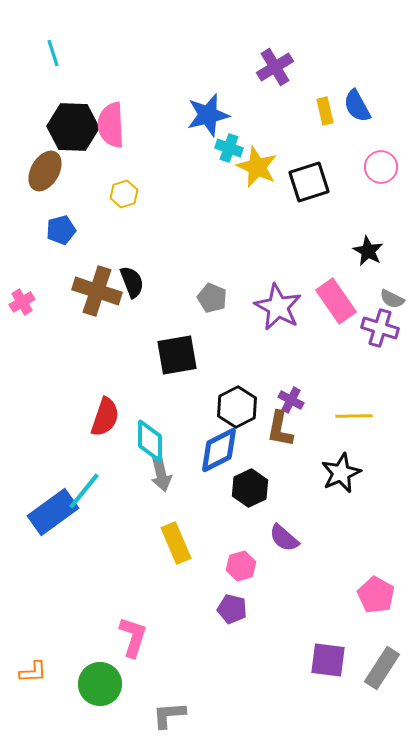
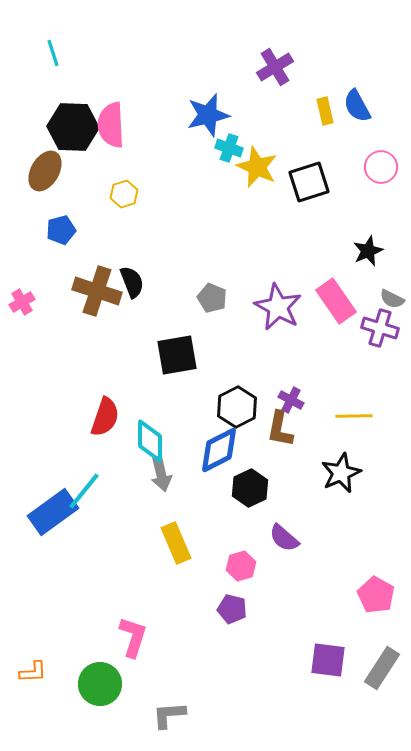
black star at (368, 251): rotated 20 degrees clockwise
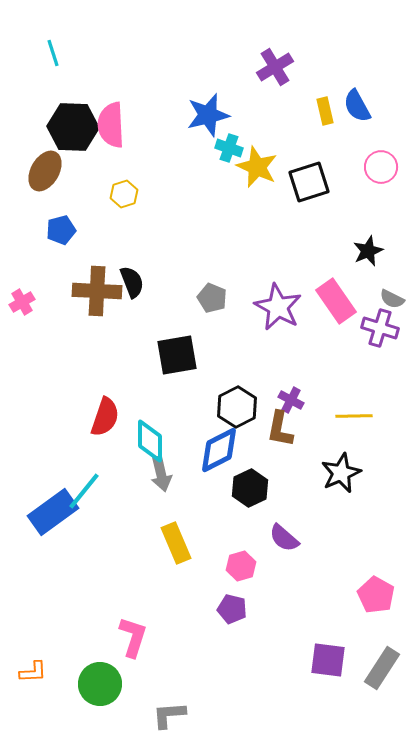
brown cross at (97, 291): rotated 15 degrees counterclockwise
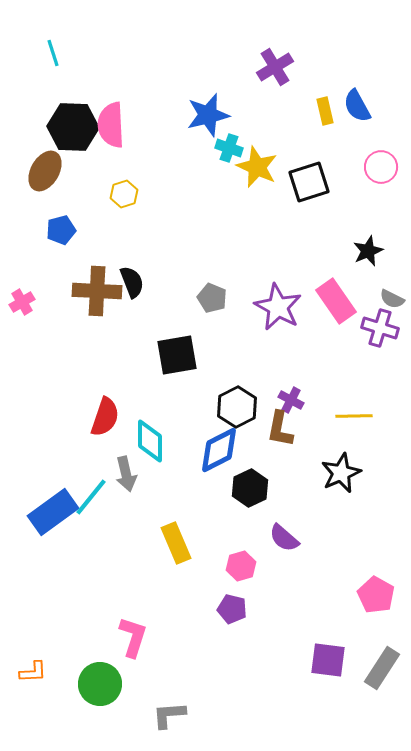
gray arrow at (161, 474): moved 35 px left
cyan line at (84, 491): moved 7 px right, 6 px down
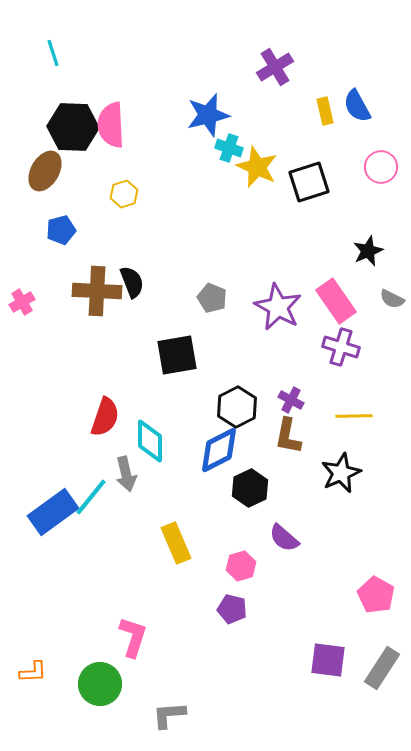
purple cross at (380, 328): moved 39 px left, 19 px down
brown L-shape at (280, 429): moved 8 px right, 7 px down
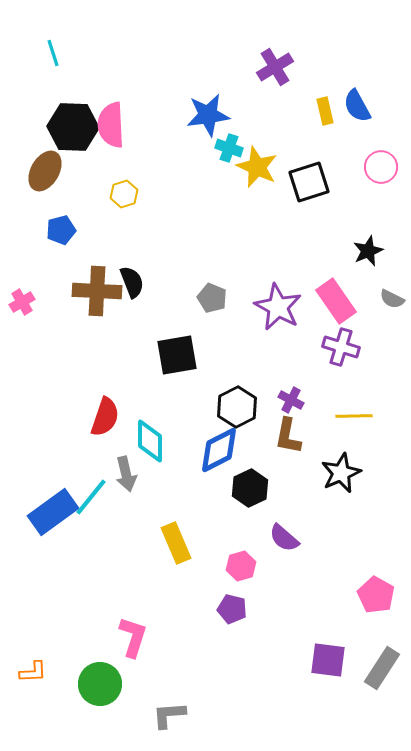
blue star at (208, 115): rotated 6 degrees clockwise
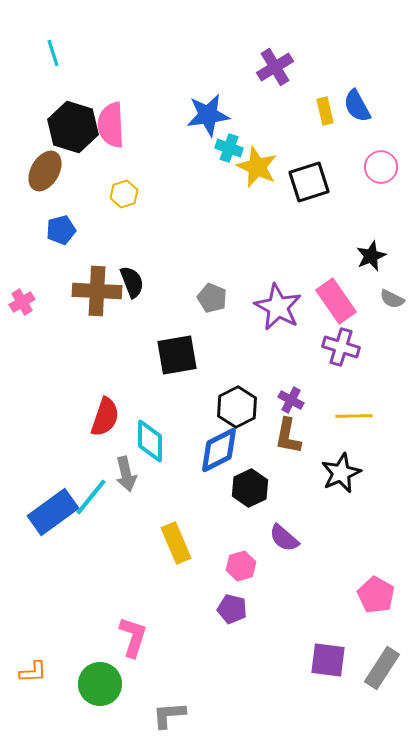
black hexagon at (73, 127): rotated 15 degrees clockwise
black star at (368, 251): moved 3 px right, 5 px down
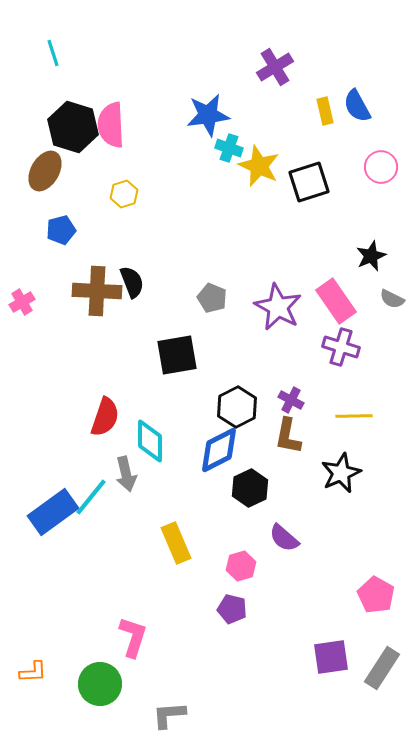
yellow star at (257, 167): moved 2 px right, 1 px up
purple square at (328, 660): moved 3 px right, 3 px up; rotated 15 degrees counterclockwise
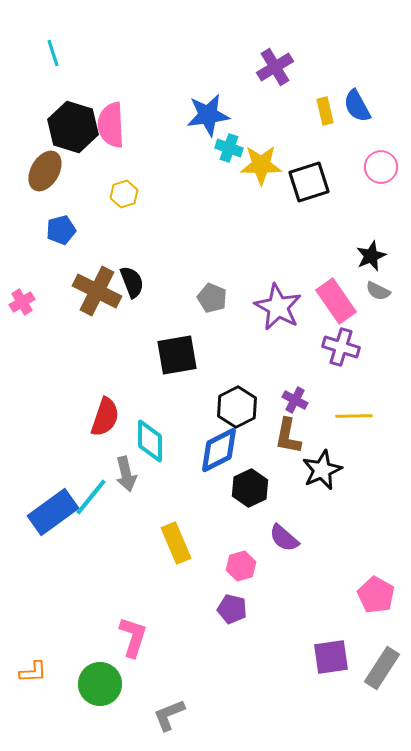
yellow star at (259, 166): moved 2 px right, 1 px up; rotated 24 degrees counterclockwise
brown cross at (97, 291): rotated 24 degrees clockwise
gray semicircle at (392, 299): moved 14 px left, 8 px up
purple cross at (291, 400): moved 4 px right
black star at (341, 473): moved 19 px left, 3 px up
gray L-shape at (169, 715): rotated 18 degrees counterclockwise
